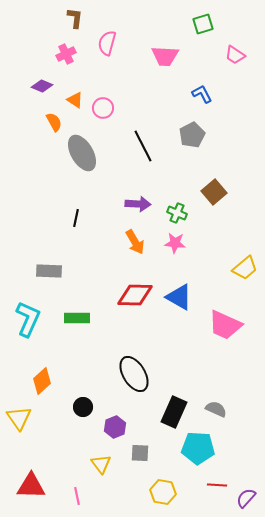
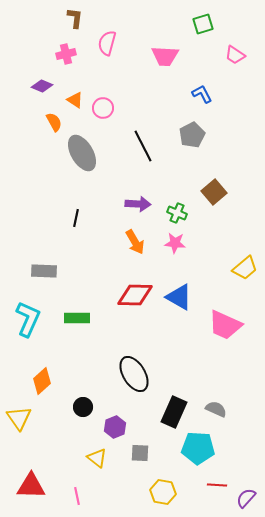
pink cross at (66, 54): rotated 12 degrees clockwise
gray rectangle at (49, 271): moved 5 px left
yellow triangle at (101, 464): moved 4 px left, 6 px up; rotated 15 degrees counterclockwise
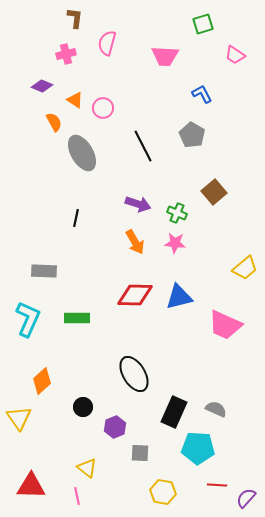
gray pentagon at (192, 135): rotated 15 degrees counterclockwise
purple arrow at (138, 204): rotated 15 degrees clockwise
blue triangle at (179, 297): rotated 44 degrees counterclockwise
yellow triangle at (97, 458): moved 10 px left, 10 px down
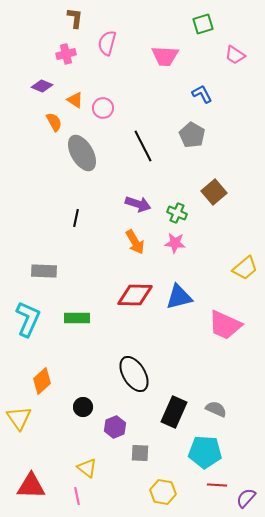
cyan pentagon at (198, 448): moved 7 px right, 4 px down
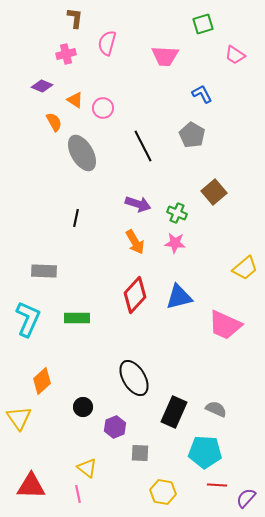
red diamond at (135, 295): rotated 48 degrees counterclockwise
black ellipse at (134, 374): moved 4 px down
pink line at (77, 496): moved 1 px right, 2 px up
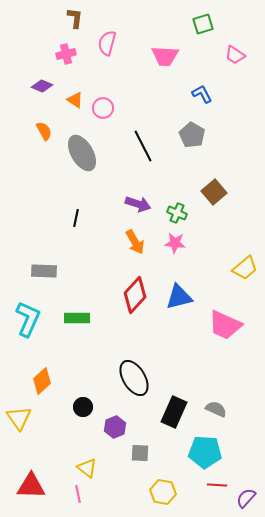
orange semicircle at (54, 122): moved 10 px left, 9 px down
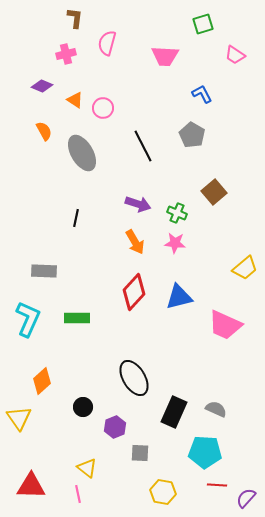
red diamond at (135, 295): moved 1 px left, 3 px up
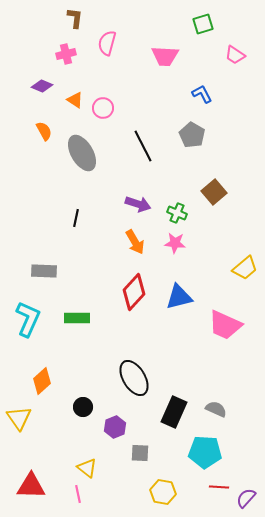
red line at (217, 485): moved 2 px right, 2 px down
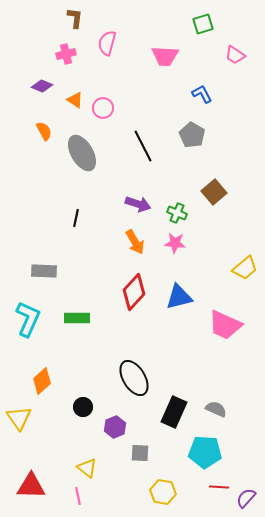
pink line at (78, 494): moved 2 px down
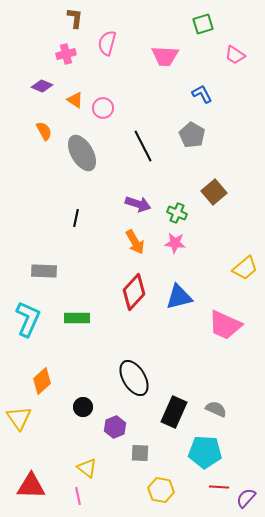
yellow hexagon at (163, 492): moved 2 px left, 2 px up
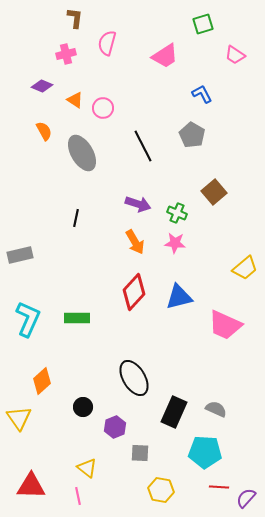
pink trapezoid at (165, 56): rotated 36 degrees counterclockwise
gray rectangle at (44, 271): moved 24 px left, 16 px up; rotated 15 degrees counterclockwise
